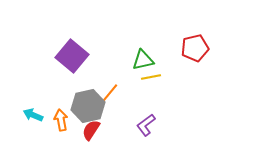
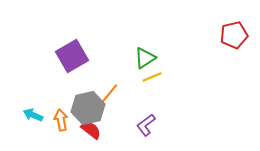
red pentagon: moved 39 px right, 13 px up
purple square: rotated 20 degrees clockwise
green triangle: moved 2 px right, 2 px up; rotated 20 degrees counterclockwise
yellow line: moved 1 px right; rotated 12 degrees counterclockwise
gray hexagon: moved 2 px down
red semicircle: rotated 95 degrees clockwise
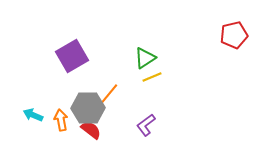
gray hexagon: rotated 12 degrees clockwise
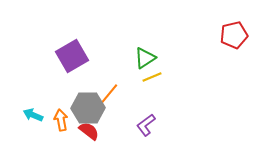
red semicircle: moved 2 px left, 1 px down
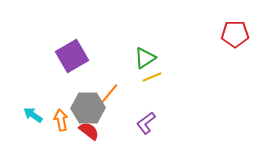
red pentagon: moved 1 px right, 1 px up; rotated 12 degrees clockwise
cyan arrow: rotated 12 degrees clockwise
purple L-shape: moved 2 px up
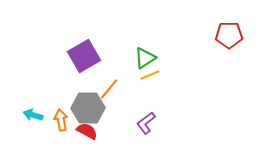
red pentagon: moved 6 px left, 1 px down
purple square: moved 12 px right
yellow line: moved 2 px left, 2 px up
orange line: moved 5 px up
cyan arrow: rotated 18 degrees counterclockwise
red semicircle: moved 2 px left; rotated 10 degrees counterclockwise
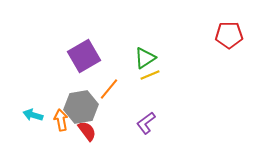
gray hexagon: moved 7 px left, 1 px up; rotated 8 degrees counterclockwise
red semicircle: rotated 25 degrees clockwise
